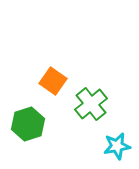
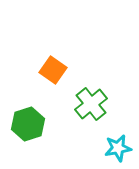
orange square: moved 11 px up
cyan star: moved 1 px right, 2 px down
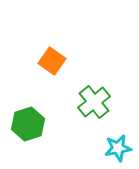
orange square: moved 1 px left, 9 px up
green cross: moved 3 px right, 2 px up
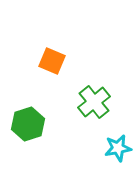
orange square: rotated 12 degrees counterclockwise
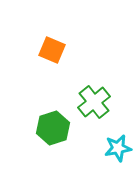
orange square: moved 11 px up
green hexagon: moved 25 px right, 4 px down
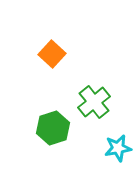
orange square: moved 4 px down; rotated 20 degrees clockwise
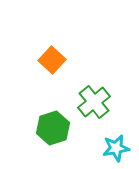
orange square: moved 6 px down
cyan star: moved 2 px left
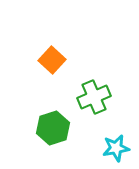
green cross: moved 5 px up; rotated 16 degrees clockwise
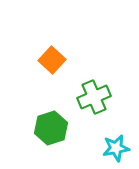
green hexagon: moved 2 px left
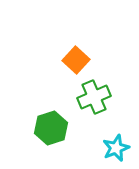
orange square: moved 24 px right
cyan star: rotated 12 degrees counterclockwise
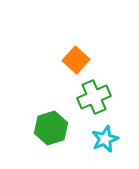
cyan star: moved 11 px left, 9 px up
